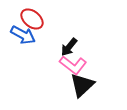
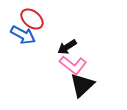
black arrow: moved 2 px left; rotated 18 degrees clockwise
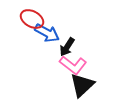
red ellipse: rotated 10 degrees counterclockwise
blue arrow: moved 24 px right, 2 px up
black arrow: rotated 24 degrees counterclockwise
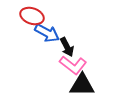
red ellipse: moved 3 px up; rotated 10 degrees counterclockwise
black arrow: rotated 60 degrees counterclockwise
black triangle: rotated 44 degrees clockwise
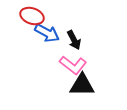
black arrow: moved 7 px right, 7 px up
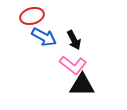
red ellipse: rotated 35 degrees counterclockwise
blue arrow: moved 3 px left, 4 px down
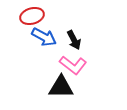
black triangle: moved 21 px left, 2 px down
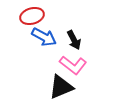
black triangle: rotated 24 degrees counterclockwise
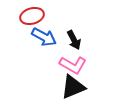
pink L-shape: rotated 8 degrees counterclockwise
black triangle: moved 12 px right
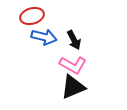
blue arrow: rotated 15 degrees counterclockwise
